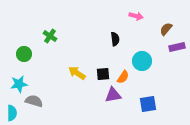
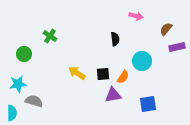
cyan star: moved 1 px left
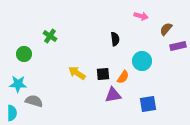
pink arrow: moved 5 px right
purple rectangle: moved 1 px right, 1 px up
cyan star: rotated 12 degrees clockwise
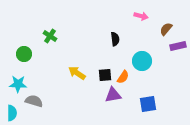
black square: moved 2 px right, 1 px down
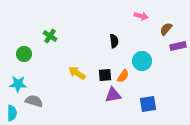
black semicircle: moved 1 px left, 2 px down
orange semicircle: moved 1 px up
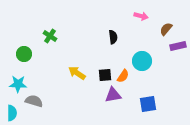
black semicircle: moved 1 px left, 4 px up
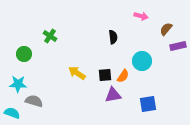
cyan semicircle: rotated 70 degrees counterclockwise
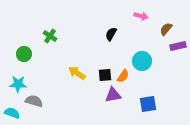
black semicircle: moved 2 px left, 3 px up; rotated 144 degrees counterclockwise
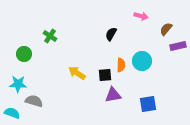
orange semicircle: moved 2 px left, 11 px up; rotated 32 degrees counterclockwise
